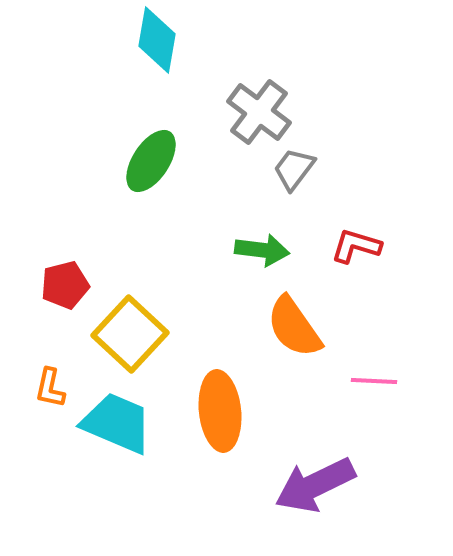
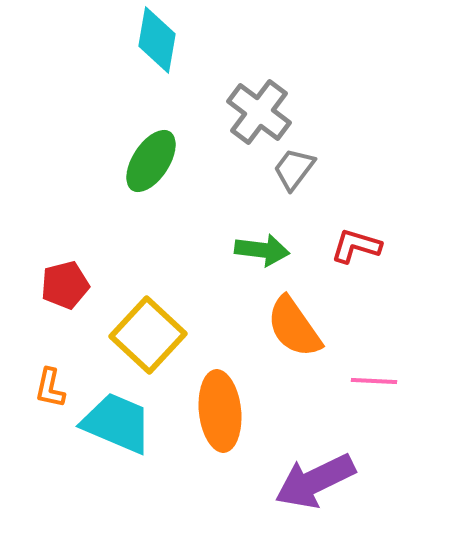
yellow square: moved 18 px right, 1 px down
purple arrow: moved 4 px up
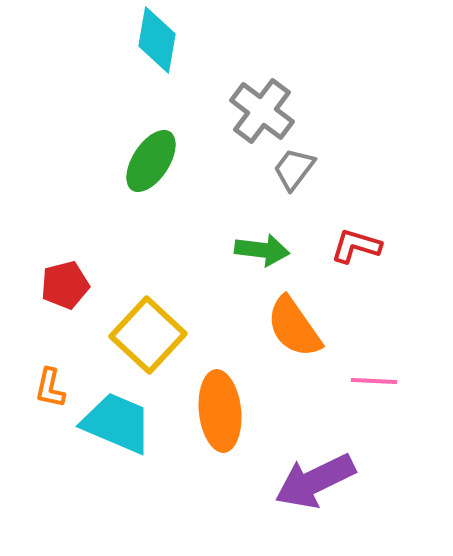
gray cross: moved 3 px right, 1 px up
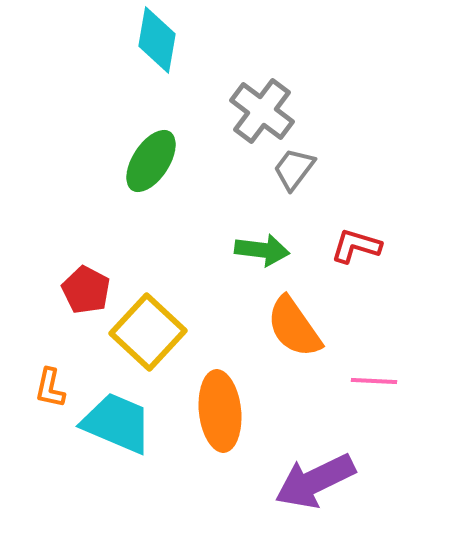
red pentagon: moved 21 px right, 5 px down; rotated 30 degrees counterclockwise
yellow square: moved 3 px up
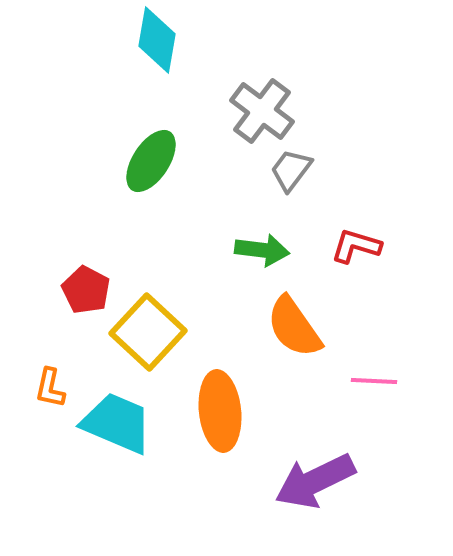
gray trapezoid: moved 3 px left, 1 px down
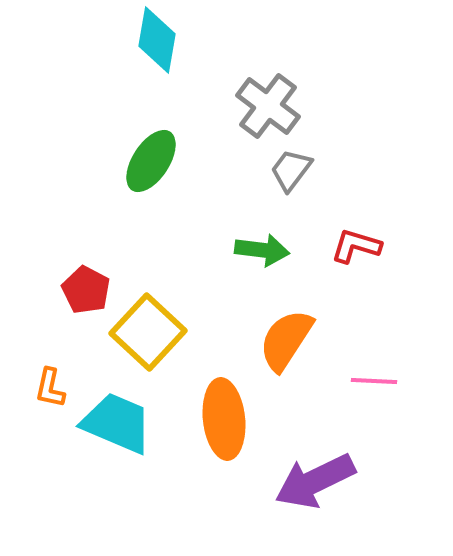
gray cross: moved 6 px right, 5 px up
orange semicircle: moved 8 px left, 13 px down; rotated 68 degrees clockwise
orange ellipse: moved 4 px right, 8 px down
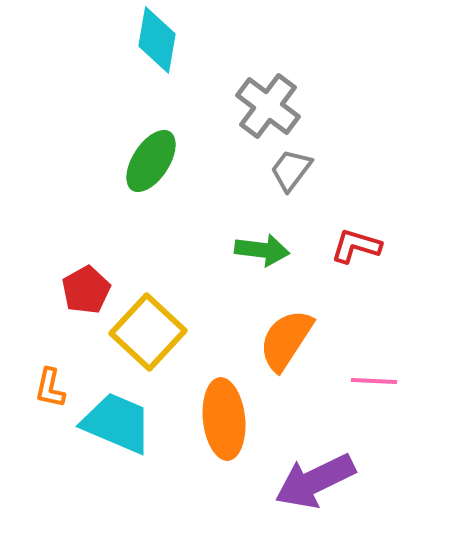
red pentagon: rotated 15 degrees clockwise
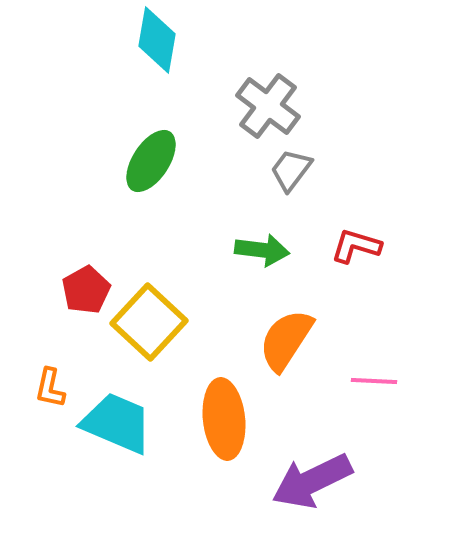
yellow square: moved 1 px right, 10 px up
purple arrow: moved 3 px left
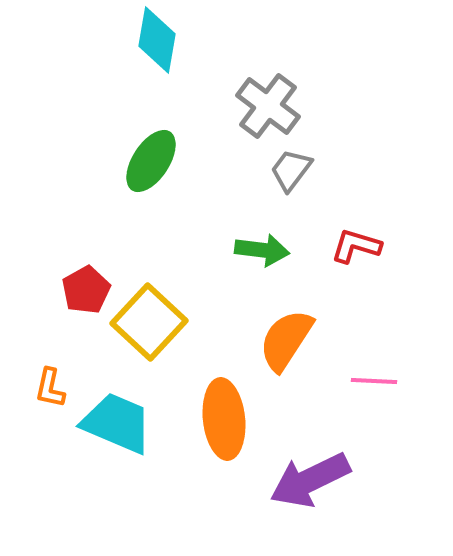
purple arrow: moved 2 px left, 1 px up
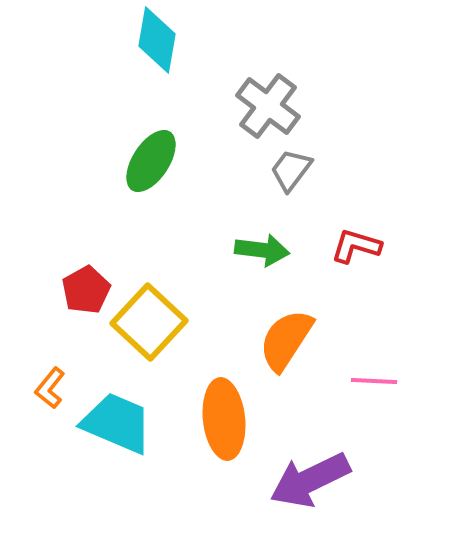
orange L-shape: rotated 27 degrees clockwise
